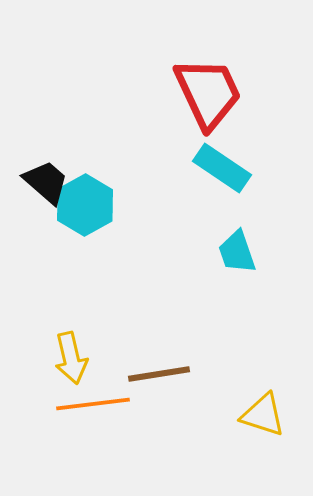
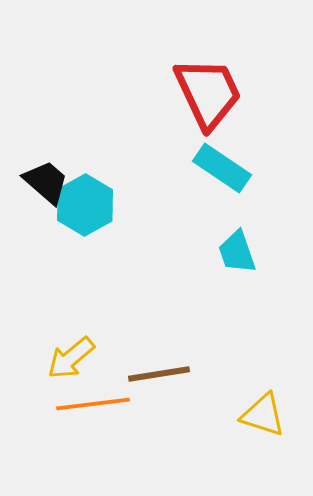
yellow arrow: rotated 63 degrees clockwise
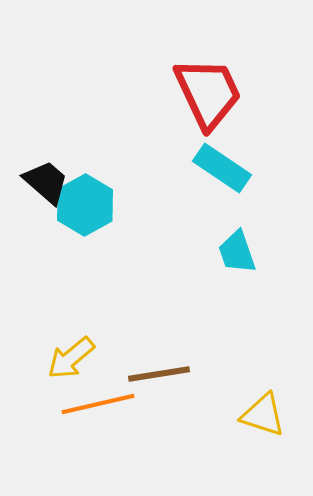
orange line: moved 5 px right; rotated 6 degrees counterclockwise
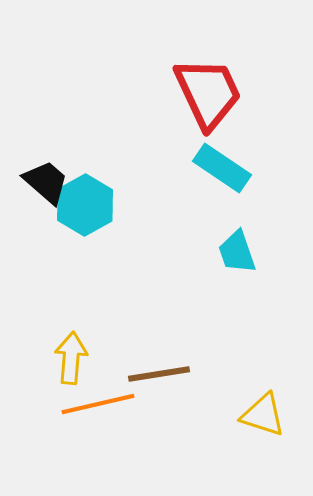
yellow arrow: rotated 135 degrees clockwise
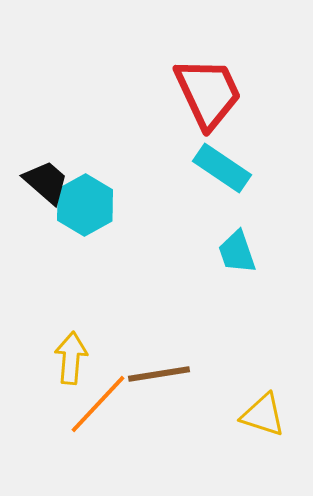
orange line: rotated 34 degrees counterclockwise
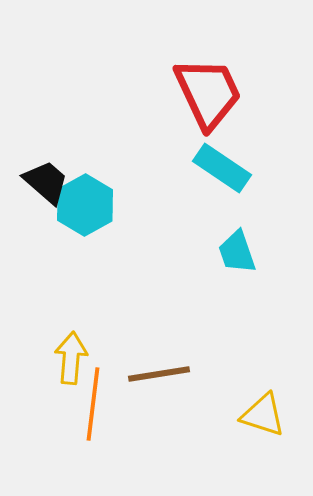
orange line: moved 5 px left; rotated 36 degrees counterclockwise
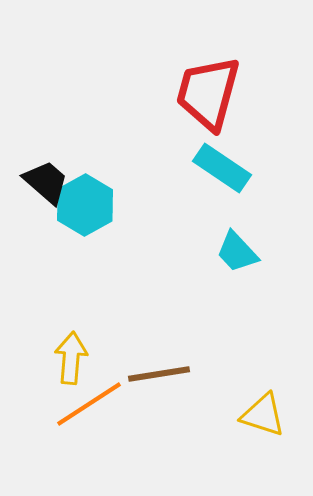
red trapezoid: rotated 140 degrees counterclockwise
cyan trapezoid: rotated 24 degrees counterclockwise
orange line: moved 4 px left; rotated 50 degrees clockwise
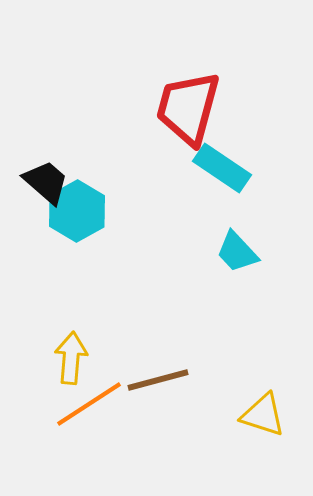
red trapezoid: moved 20 px left, 15 px down
cyan hexagon: moved 8 px left, 6 px down
brown line: moved 1 px left, 6 px down; rotated 6 degrees counterclockwise
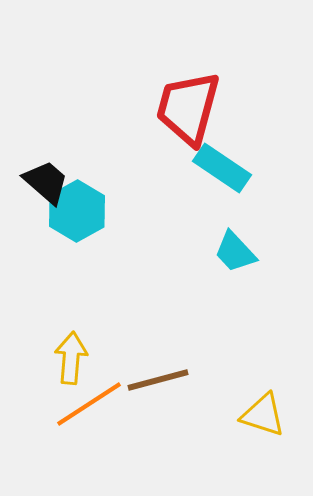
cyan trapezoid: moved 2 px left
